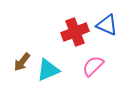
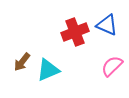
pink semicircle: moved 19 px right
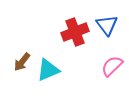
blue triangle: rotated 30 degrees clockwise
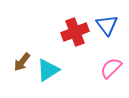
pink semicircle: moved 1 px left, 2 px down
cyan triangle: rotated 10 degrees counterclockwise
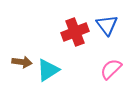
brown arrow: rotated 120 degrees counterclockwise
pink semicircle: moved 1 px down
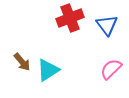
red cross: moved 5 px left, 14 px up
brown arrow: rotated 42 degrees clockwise
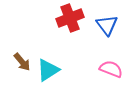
pink semicircle: rotated 65 degrees clockwise
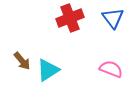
blue triangle: moved 6 px right, 7 px up
brown arrow: moved 1 px up
